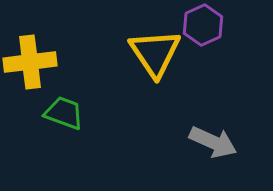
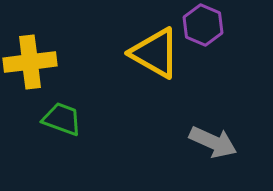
purple hexagon: rotated 12 degrees counterclockwise
yellow triangle: rotated 26 degrees counterclockwise
green trapezoid: moved 2 px left, 6 px down
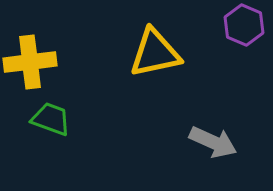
purple hexagon: moved 41 px right
yellow triangle: rotated 42 degrees counterclockwise
green trapezoid: moved 11 px left
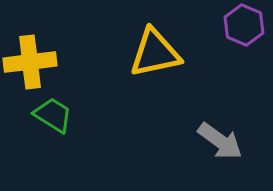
green trapezoid: moved 2 px right, 4 px up; rotated 12 degrees clockwise
gray arrow: moved 7 px right, 1 px up; rotated 12 degrees clockwise
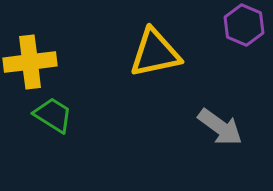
gray arrow: moved 14 px up
